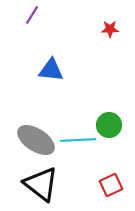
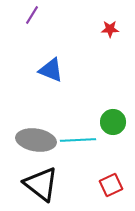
blue triangle: rotated 16 degrees clockwise
green circle: moved 4 px right, 3 px up
gray ellipse: rotated 24 degrees counterclockwise
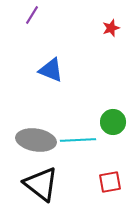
red star: moved 1 px right, 1 px up; rotated 18 degrees counterclockwise
red square: moved 1 px left, 3 px up; rotated 15 degrees clockwise
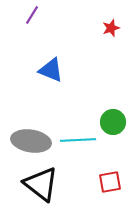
gray ellipse: moved 5 px left, 1 px down
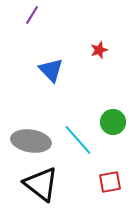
red star: moved 12 px left, 22 px down
blue triangle: rotated 24 degrees clockwise
cyan line: rotated 52 degrees clockwise
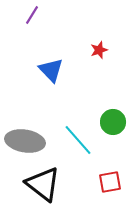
gray ellipse: moved 6 px left
black triangle: moved 2 px right
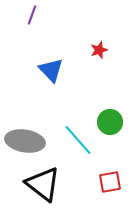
purple line: rotated 12 degrees counterclockwise
green circle: moved 3 px left
